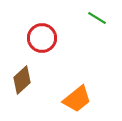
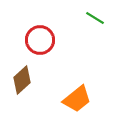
green line: moved 2 px left
red circle: moved 2 px left, 2 px down
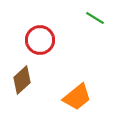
orange trapezoid: moved 2 px up
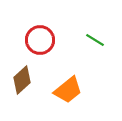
green line: moved 22 px down
orange trapezoid: moved 9 px left, 7 px up
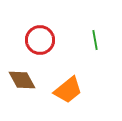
green line: rotated 48 degrees clockwise
brown diamond: rotated 76 degrees counterclockwise
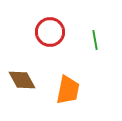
red circle: moved 10 px right, 8 px up
orange trapezoid: rotated 40 degrees counterclockwise
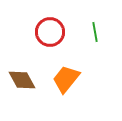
green line: moved 8 px up
orange trapezoid: moved 2 px left, 11 px up; rotated 152 degrees counterclockwise
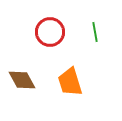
orange trapezoid: moved 4 px right, 3 px down; rotated 56 degrees counterclockwise
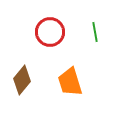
brown diamond: rotated 68 degrees clockwise
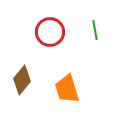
green line: moved 2 px up
orange trapezoid: moved 3 px left, 7 px down
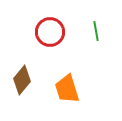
green line: moved 1 px right, 1 px down
